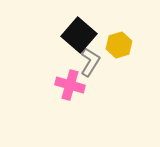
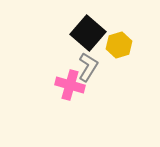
black square: moved 9 px right, 2 px up
gray L-shape: moved 2 px left, 5 px down
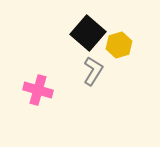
gray L-shape: moved 5 px right, 4 px down
pink cross: moved 32 px left, 5 px down
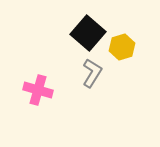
yellow hexagon: moved 3 px right, 2 px down
gray L-shape: moved 1 px left, 2 px down
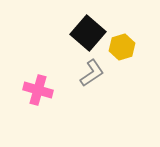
gray L-shape: rotated 24 degrees clockwise
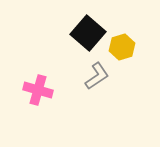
gray L-shape: moved 5 px right, 3 px down
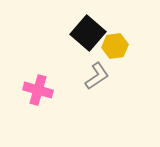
yellow hexagon: moved 7 px left, 1 px up; rotated 10 degrees clockwise
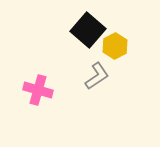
black square: moved 3 px up
yellow hexagon: rotated 20 degrees counterclockwise
